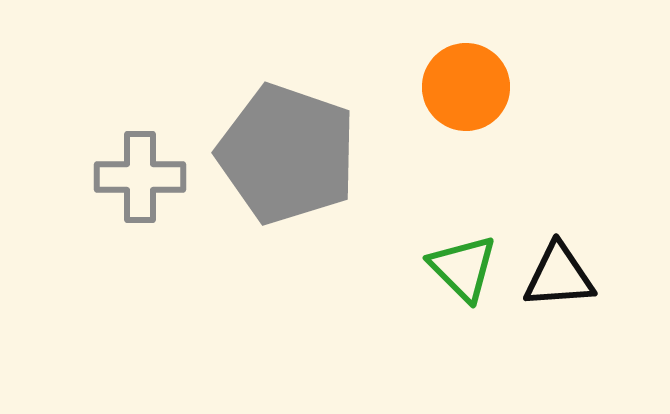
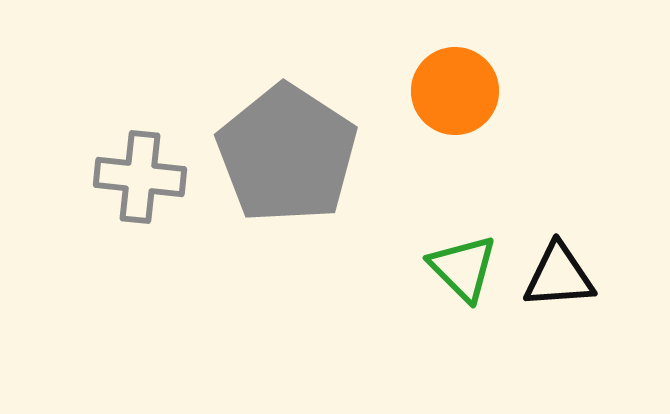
orange circle: moved 11 px left, 4 px down
gray pentagon: rotated 14 degrees clockwise
gray cross: rotated 6 degrees clockwise
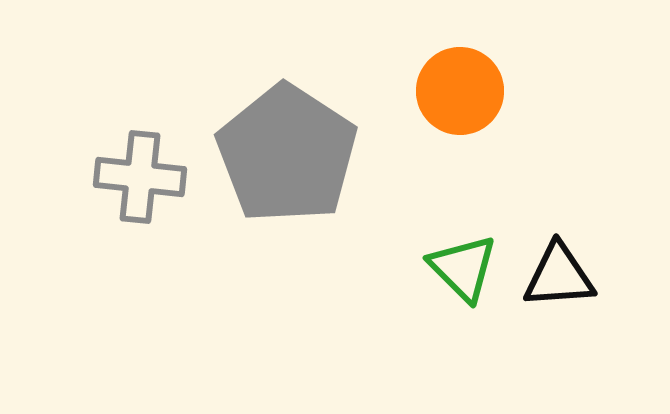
orange circle: moved 5 px right
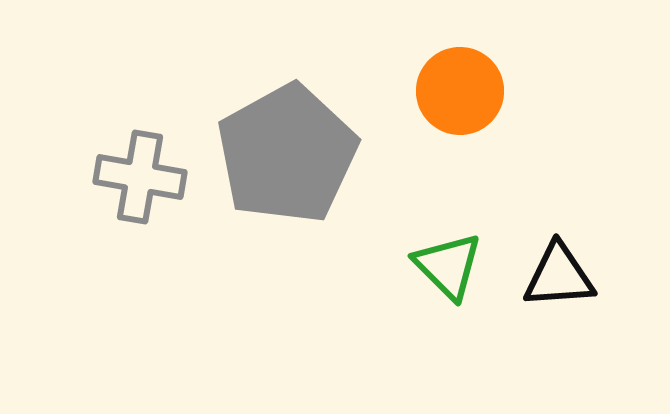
gray pentagon: rotated 10 degrees clockwise
gray cross: rotated 4 degrees clockwise
green triangle: moved 15 px left, 2 px up
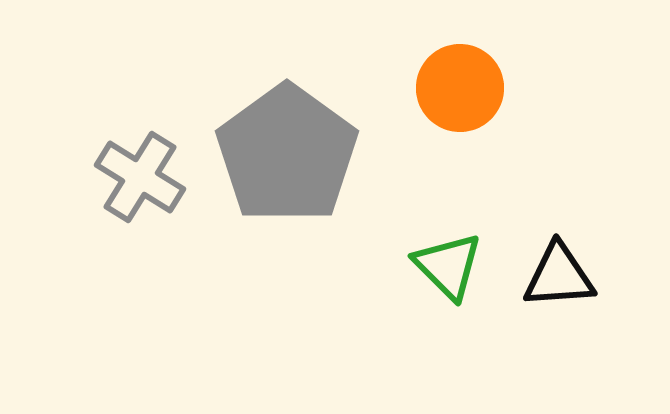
orange circle: moved 3 px up
gray pentagon: rotated 7 degrees counterclockwise
gray cross: rotated 22 degrees clockwise
